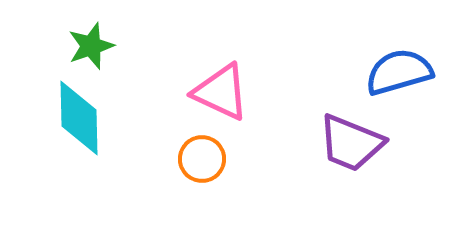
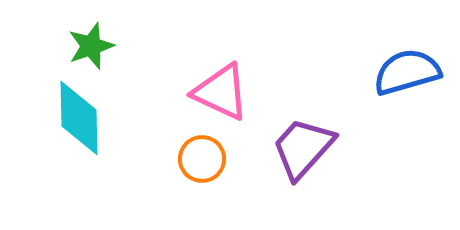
blue semicircle: moved 8 px right
purple trapezoid: moved 48 px left, 5 px down; rotated 110 degrees clockwise
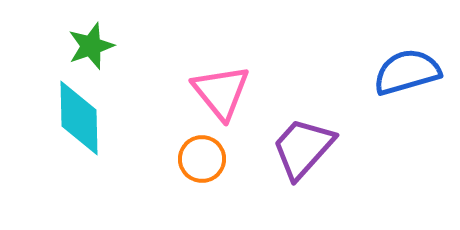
pink triangle: rotated 26 degrees clockwise
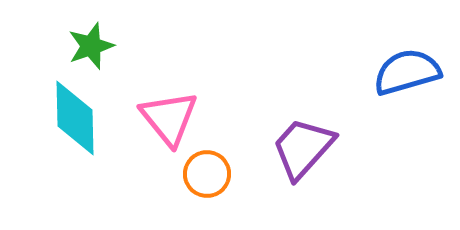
pink triangle: moved 52 px left, 26 px down
cyan diamond: moved 4 px left
orange circle: moved 5 px right, 15 px down
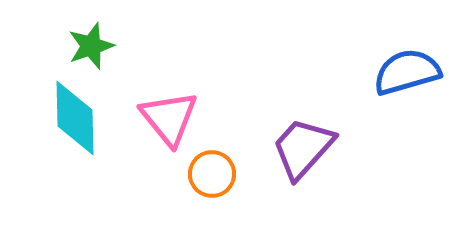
orange circle: moved 5 px right
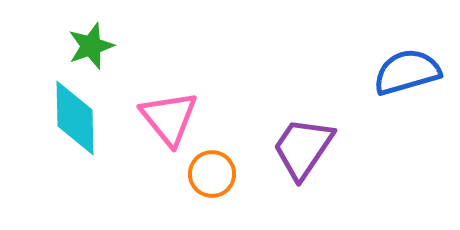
purple trapezoid: rotated 8 degrees counterclockwise
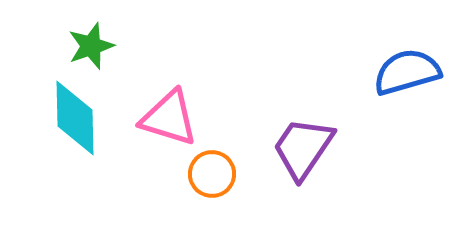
pink triangle: rotated 34 degrees counterclockwise
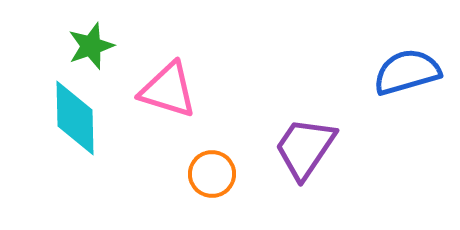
pink triangle: moved 1 px left, 28 px up
purple trapezoid: moved 2 px right
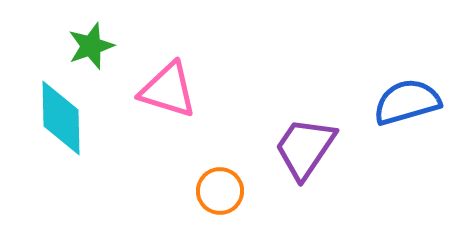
blue semicircle: moved 30 px down
cyan diamond: moved 14 px left
orange circle: moved 8 px right, 17 px down
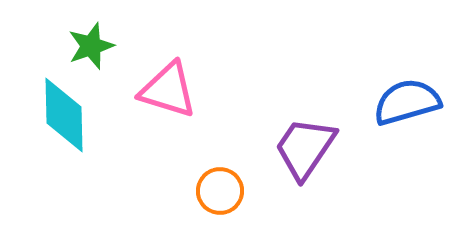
cyan diamond: moved 3 px right, 3 px up
